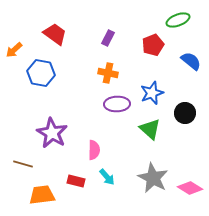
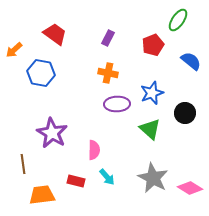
green ellipse: rotated 35 degrees counterclockwise
brown line: rotated 66 degrees clockwise
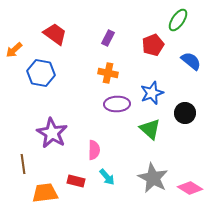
orange trapezoid: moved 3 px right, 2 px up
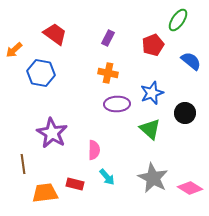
red rectangle: moved 1 px left, 3 px down
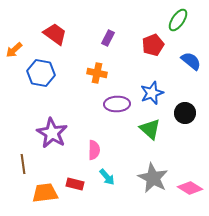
orange cross: moved 11 px left
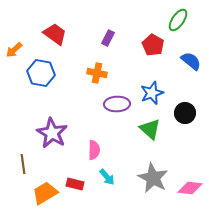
red pentagon: rotated 20 degrees counterclockwise
pink diamond: rotated 25 degrees counterclockwise
orange trapezoid: rotated 24 degrees counterclockwise
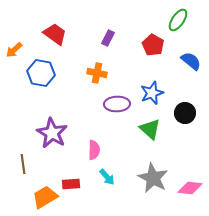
red rectangle: moved 4 px left; rotated 18 degrees counterclockwise
orange trapezoid: moved 4 px down
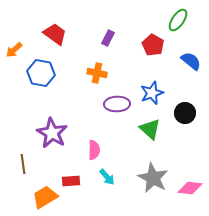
red rectangle: moved 3 px up
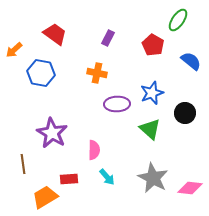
red rectangle: moved 2 px left, 2 px up
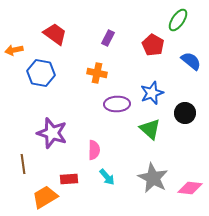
orange arrow: rotated 30 degrees clockwise
purple star: rotated 12 degrees counterclockwise
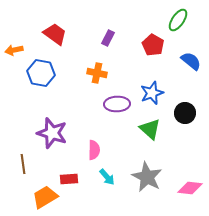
gray star: moved 6 px left, 1 px up
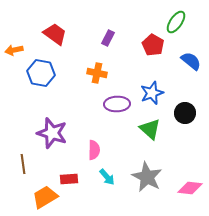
green ellipse: moved 2 px left, 2 px down
